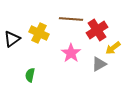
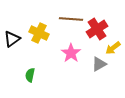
red cross: moved 1 px up
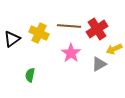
brown line: moved 2 px left, 7 px down
yellow arrow: moved 1 px right, 1 px down; rotated 14 degrees clockwise
